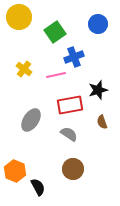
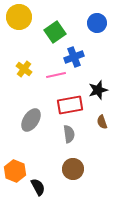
blue circle: moved 1 px left, 1 px up
gray semicircle: rotated 48 degrees clockwise
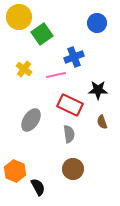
green square: moved 13 px left, 2 px down
black star: rotated 18 degrees clockwise
red rectangle: rotated 35 degrees clockwise
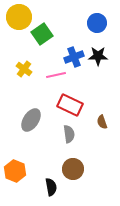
black star: moved 34 px up
black semicircle: moved 13 px right; rotated 18 degrees clockwise
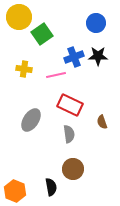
blue circle: moved 1 px left
yellow cross: rotated 28 degrees counterclockwise
orange hexagon: moved 20 px down
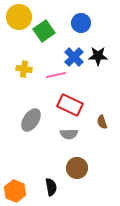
blue circle: moved 15 px left
green square: moved 2 px right, 3 px up
blue cross: rotated 24 degrees counterclockwise
gray semicircle: rotated 96 degrees clockwise
brown circle: moved 4 px right, 1 px up
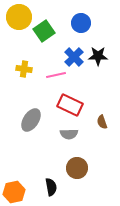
orange hexagon: moved 1 px left, 1 px down; rotated 25 degrees clockwise
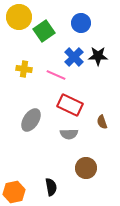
pink line: rotated 36 degrees clockwise
brown circle: moved 9 px right
